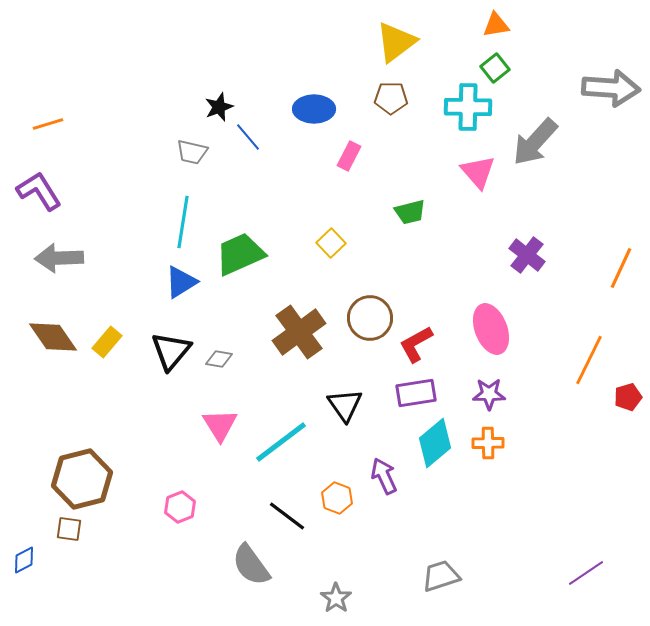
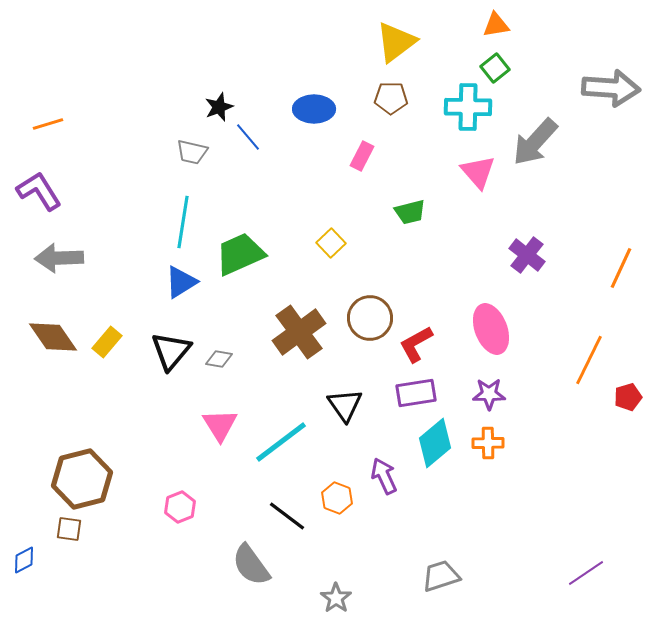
pink rectangle at (349, 156): moved 13 px right
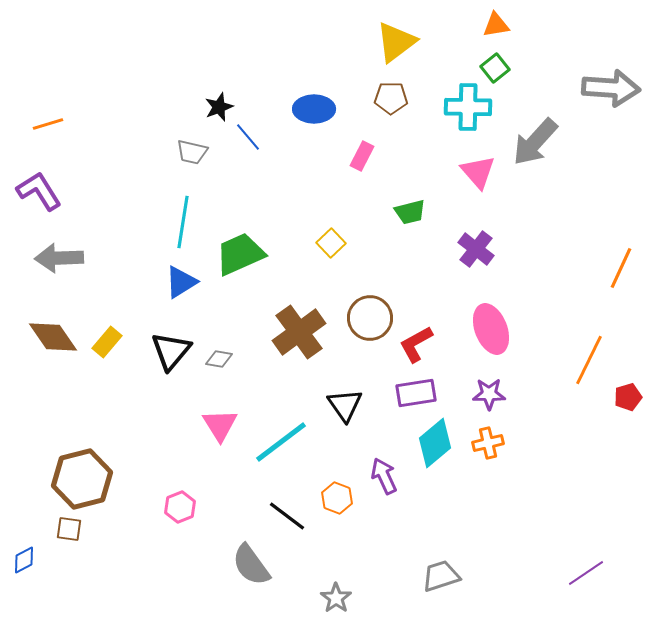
purple cross at (527, 255): moved 51 px left, 6 px up
orange cross at (488, 443): rotated 12 degrees counterclockwise
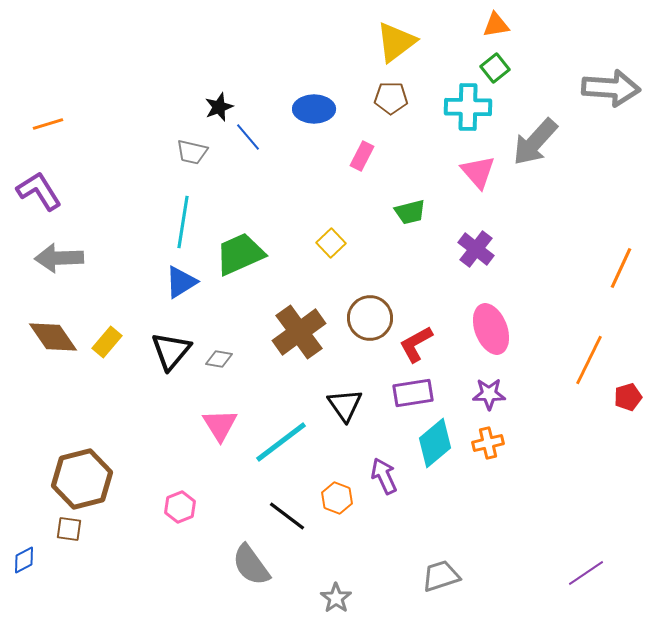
purple rectangle at (416, 393): moved 3 px left
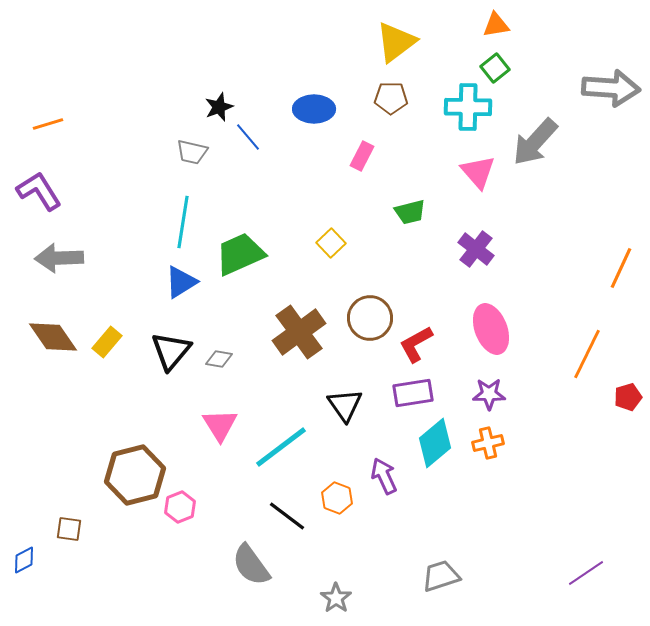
orange line at (589, 360): moved 2 px left, 6 px up
cyan line at (281, 442): moved 5 px down
brown hexagon at (82, 479): moved 53 px right, 4 px up
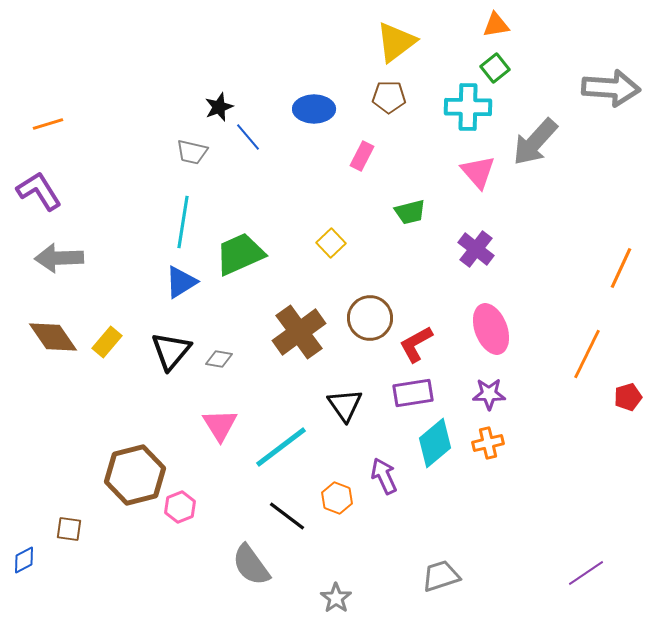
brown pentagon at (391, 98): moved 2 px left, 1 px up
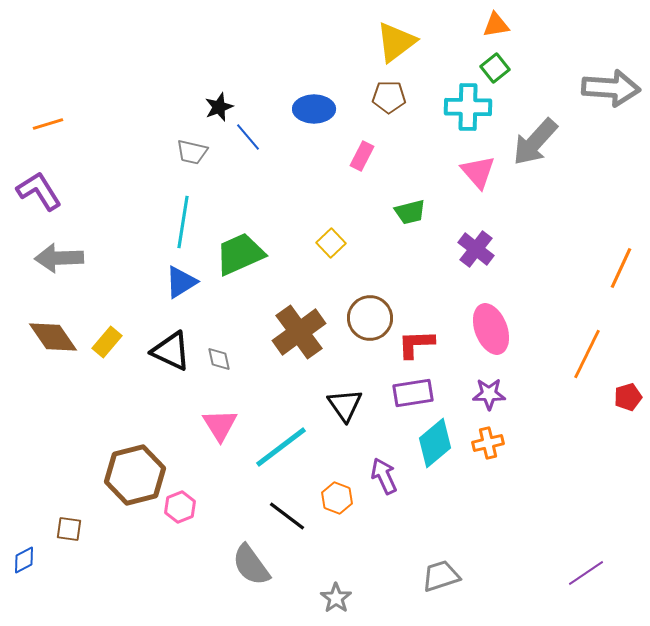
red L-shape at (416, 344): rotated 27 degrees clockwise
black triangle at (171, 351): rotated 45 degrees counterclockwise
gray diamond at (219, 359): rotated 68 degrees clockwise
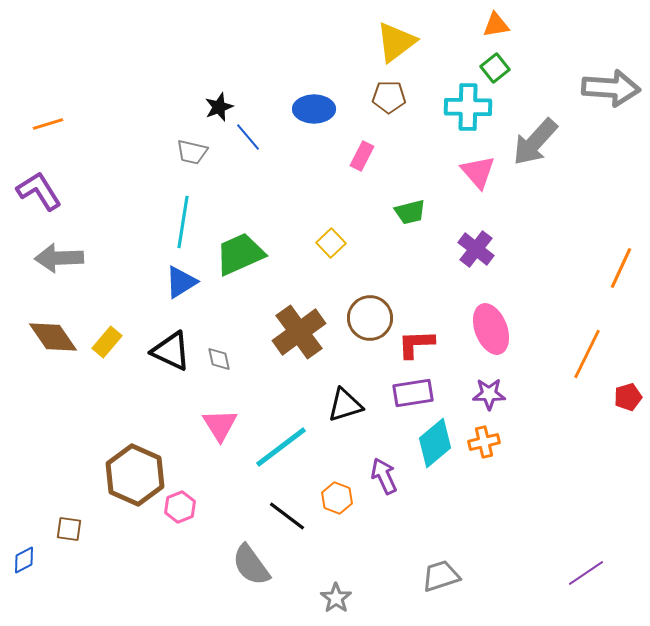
black triangle at (345, 405): rotated 48 degrees clockwise
orange cross at (488, 443): moved 4 px left, 1 px up
brown hexagon at (135, 475): rotated 22 degrees counterclockwise
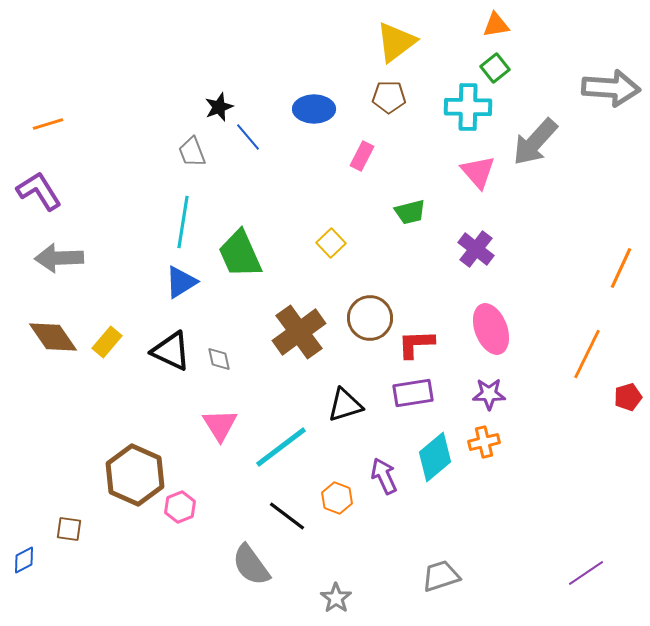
gray trapezoid at (192, 152): rotated 56 degrees clockwise
green trapezoid at (240, 254): rotated 90 degrees counterclockwise
cyan diamond at (435, 443): moved 14 px down
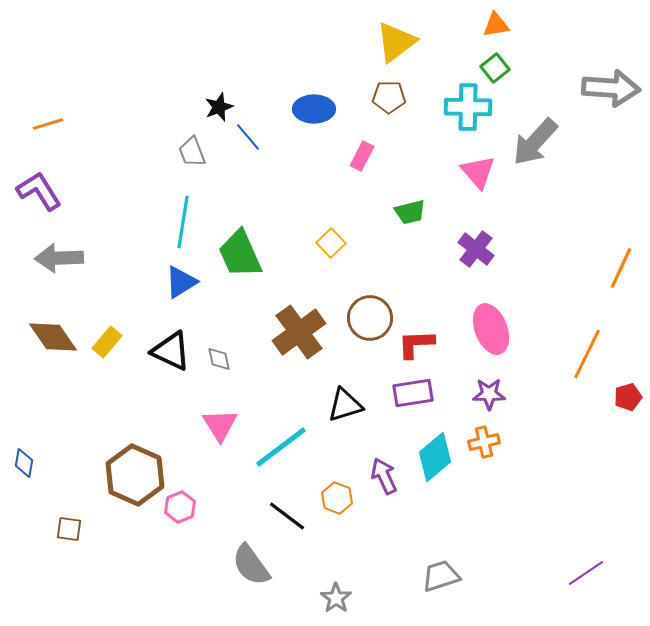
blue diamond at (24, 560): moved 97 px up; rotated 52 degrees counterclockwise
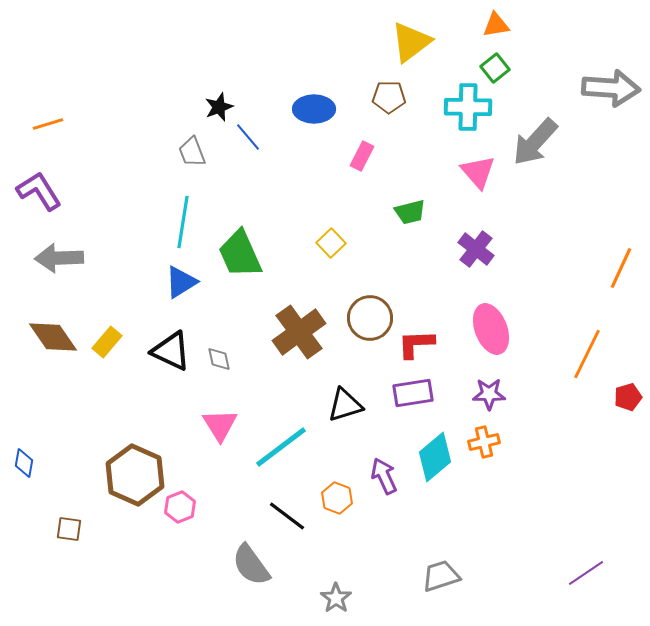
yellow triangle at (396, 42): moved 15 px right
